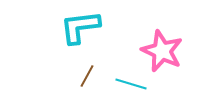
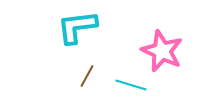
cyan L-shape: moved 3 px left
cyan line: moved 1 px down
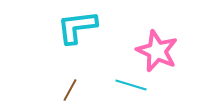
pink star: moved 5 px left
brown line: moved 17 px left, 14 px down
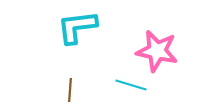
pink star: rotated 12 degrees counterclockwise
brown line: rotated 25 degrees counterclockwise
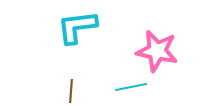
cyan line: moved 2 px down; rotated 28 degrees counterclockwise
brown line: moved 1 px right, 1 px down
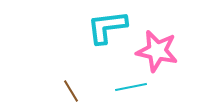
cyan L-shape: moved 30 px right
brown line: rotated 35 degrees counterclockwise
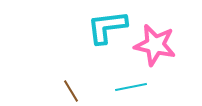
pink star: moved 2 px left, 6 px up
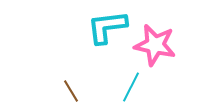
cyan line: rotated 52 degrees counterclockwise
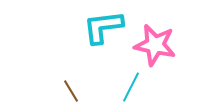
cyan L-shape: moved 4 px left
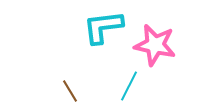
cyan line: moved 2 px left, 1 px up
brown line: moved 1 px left
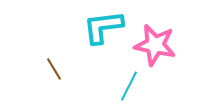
brown line: moved 16 px left, 22 px up
